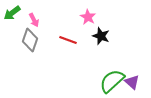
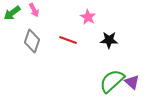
pink arrow: moved 10 px up
black star: moved 8 px right, 4 px down; rotated 18 degrees counterclockwise
gray diamond: moved 2 px right, 1 px down
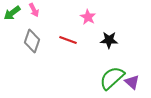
green semicircle: moved 3 px up
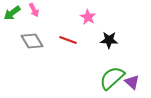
gray diamond: rotated 50 degrees counterclockwise
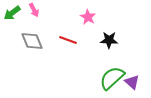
gray diamond: rotated 10 degrees clockwise
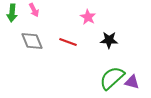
green arrow: rotated 48 degrees counterclockwise
red line: moved 2 px down
purple triangle: rotated 28 degrees counterclockwise
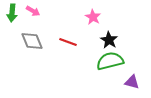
pink arrow: moved 1 px left, 1 px down; rotated 32 degrees counterclockwise
pink star: moved 5 px right
black star: rotated 30 degrees clockwise
green semicircle: moved 2 px left, 17 px up; rotated 28 degrees clockwise
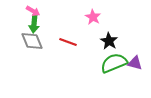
green arrow: moved 22 px right, 11 px down
black star: moved 1 px down
green semicircle: moved 4 px right, 2 px down; rotated 8 degrees counterclockwise
purple triangle: moved 3 px right, 19 px up
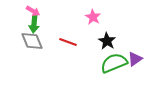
black star: moved 2 px left
purple triangle: moved 4 px up; rotated 49 degrees counterclockwise
